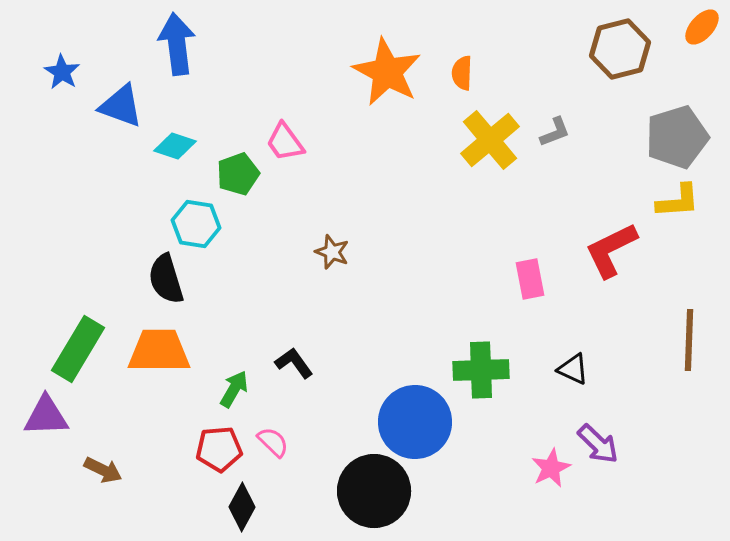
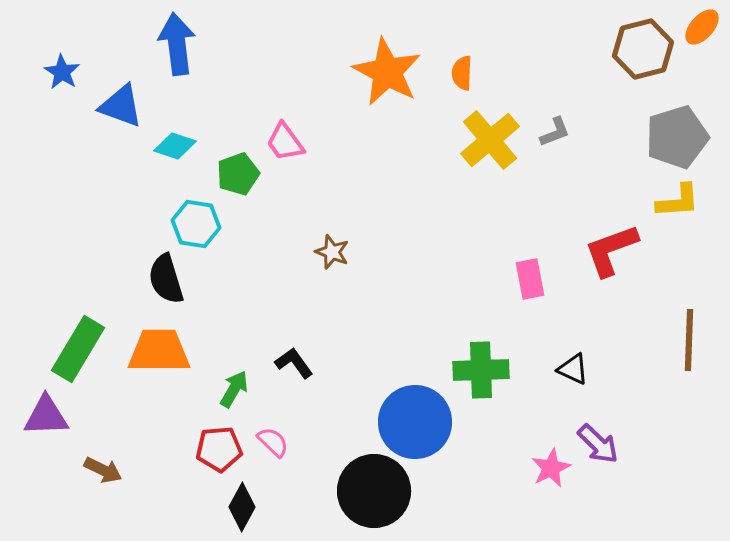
brown hexagon: moved 23 px right
red L-shape: rotated 6 degrees clockwise
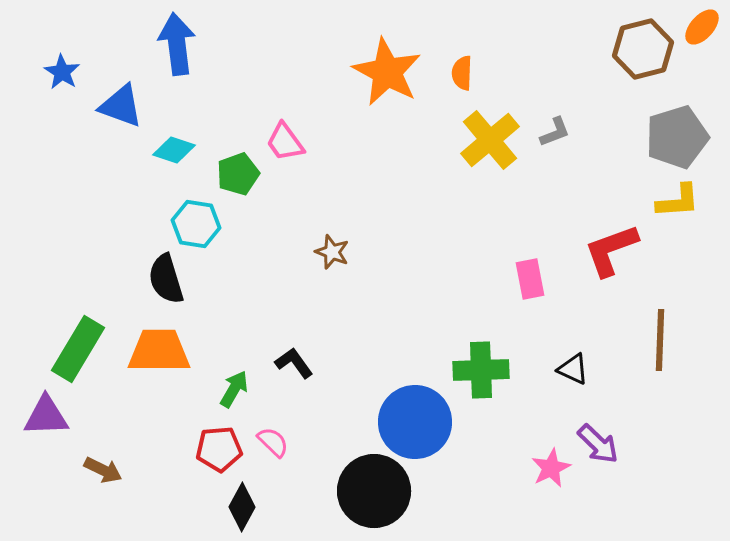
cyan diamond: moved 1 px left, 4 px down
brown line: moved 29 px left
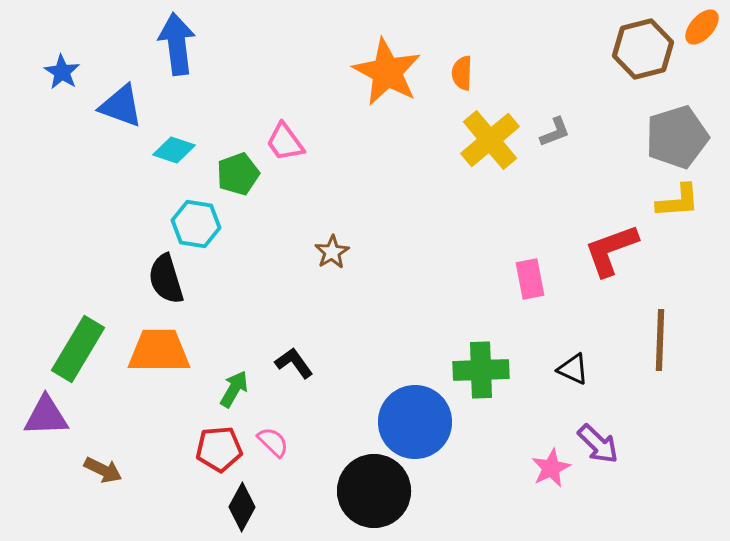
brown star: rotated 20 degrees clockwise
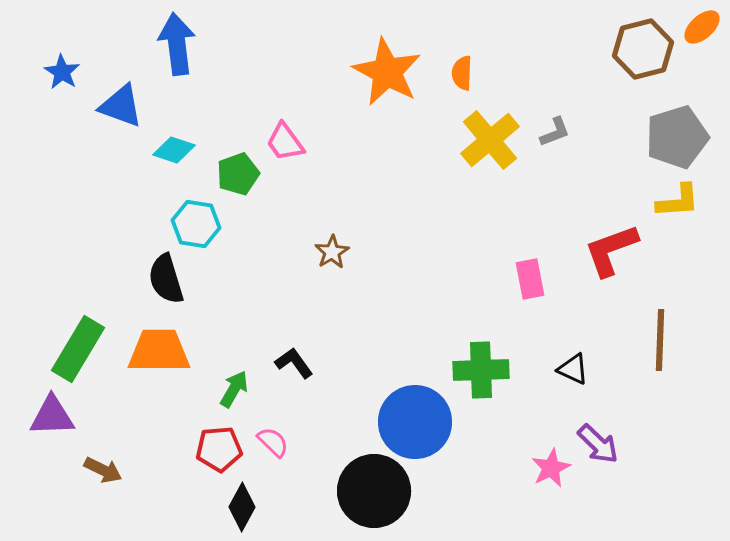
orange ellipse: rotated 6 degrees clockwise
purple triangle: moved 6 px right
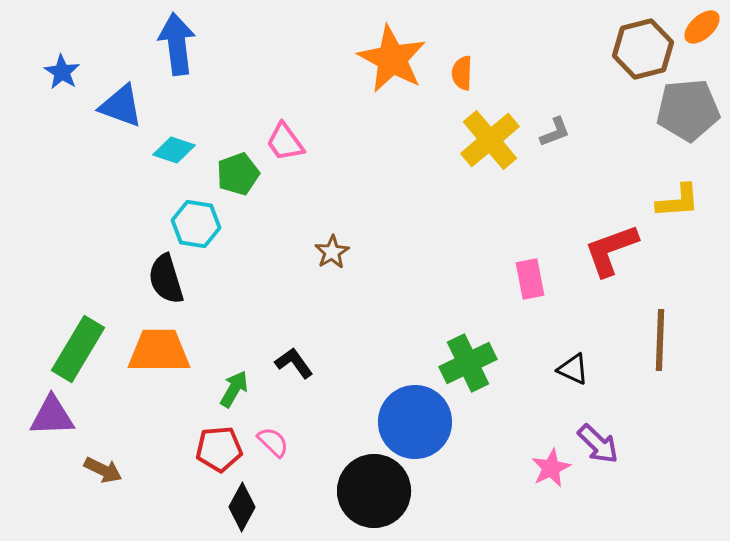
orange star: moved 5 px right, 13 px up
gray pentagon: moved 11 px right, 27 px up; rotated 12 degrees clockwise
green cross: moved 13 px left, 7 px up; rotated 24 degrees counterclockwise
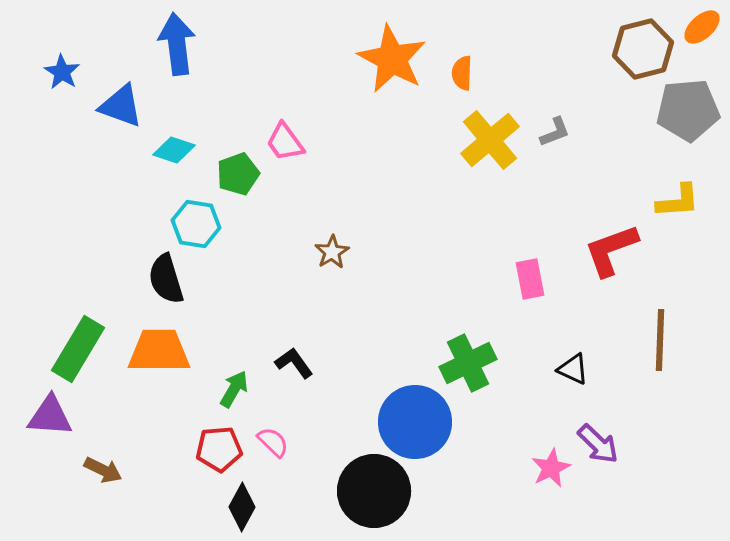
purple triangle: moved 2 px left; rotated 6 degrees clockwise
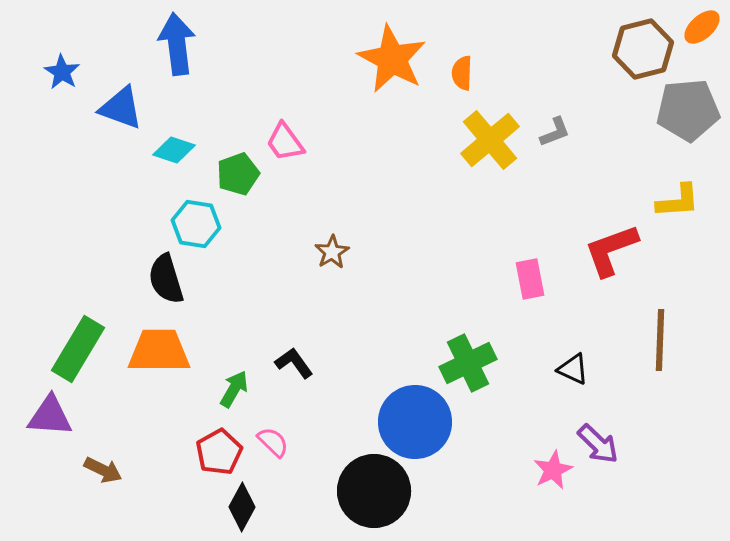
blue triangle: moved 2 px down
red pentagon: moved 3 px down; rotated 24 degrees counterclockwise
pink star: moved 2 px right, 2 px down
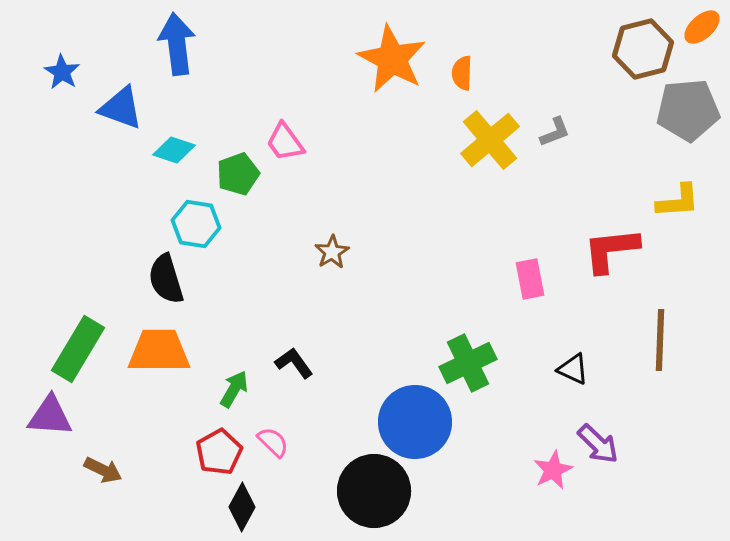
red L-shape: rotated 14 degrees clockwise
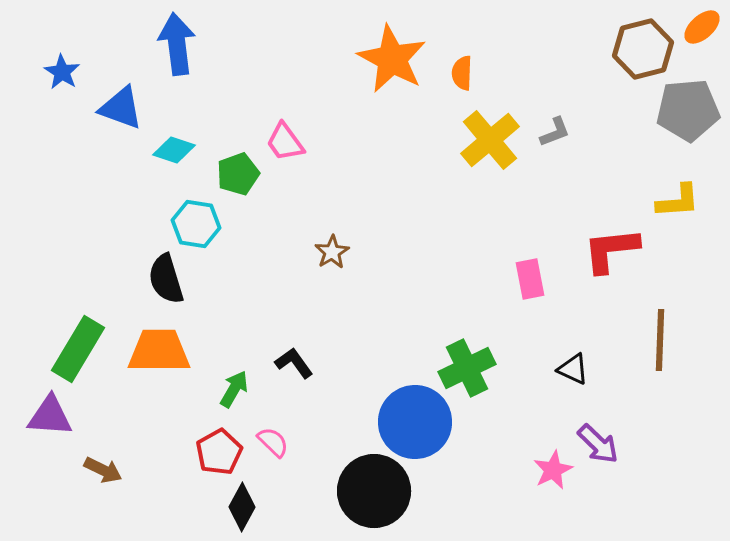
green cross: moved 1 px left, 5 px down
